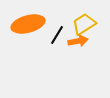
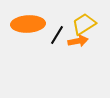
orange ellipse: rotated 12 degrees clockwise
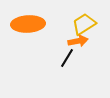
black line: moved 10 px right, 23 px down
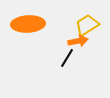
yellow trapezoid: moved 3 px right, 1 px down
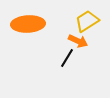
yellow trapezoid: moved 4 px up
orange arrow: rotated 36 degrees clockwise
